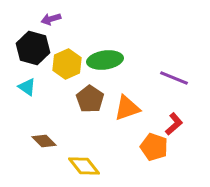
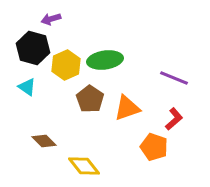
yellow hexagon: moved 1 px left, 1 px down
red L-shape: moved 5 px up
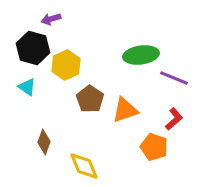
green ellipse: moved 36 px right, 5 px up
orange triangle: moved 2 px left, 2 px down
brown diamond: moved 1 px down; rotated 65 degrees clockwise
yellow diamond: rotated 16 degrees clockwise
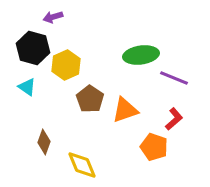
purple arrow: moved 2 px right, 2 px up
yellow diamond: moved 2 px left, 1 px up
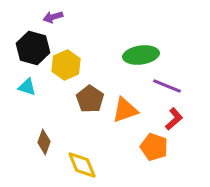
purple line: moved 7 px left, 8 px down
cyan triangle: rotated 18 degrees counterclockwise
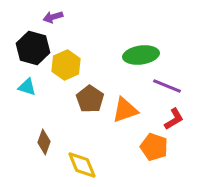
red L-shape: rotated 10 degrees clockwise
